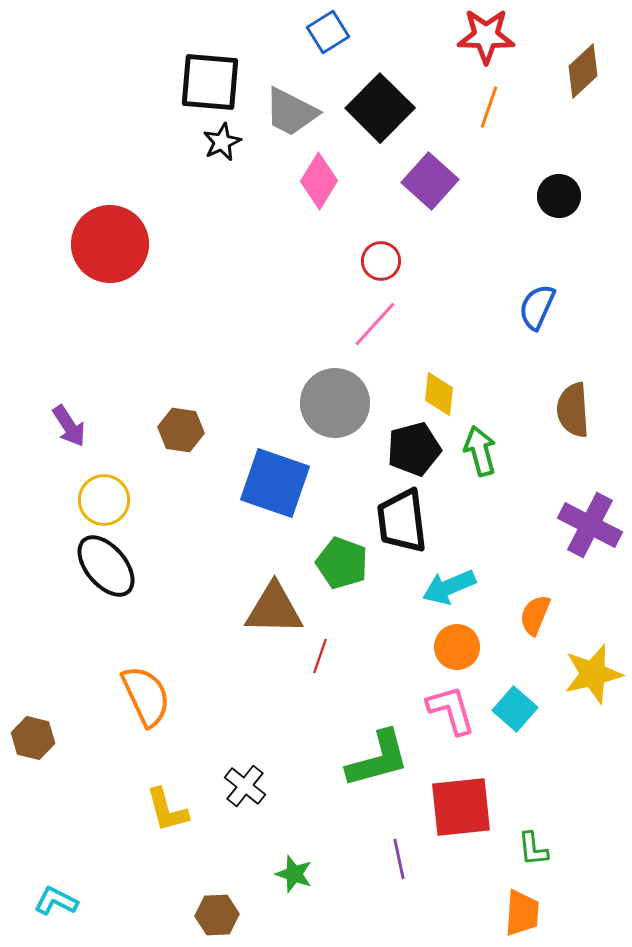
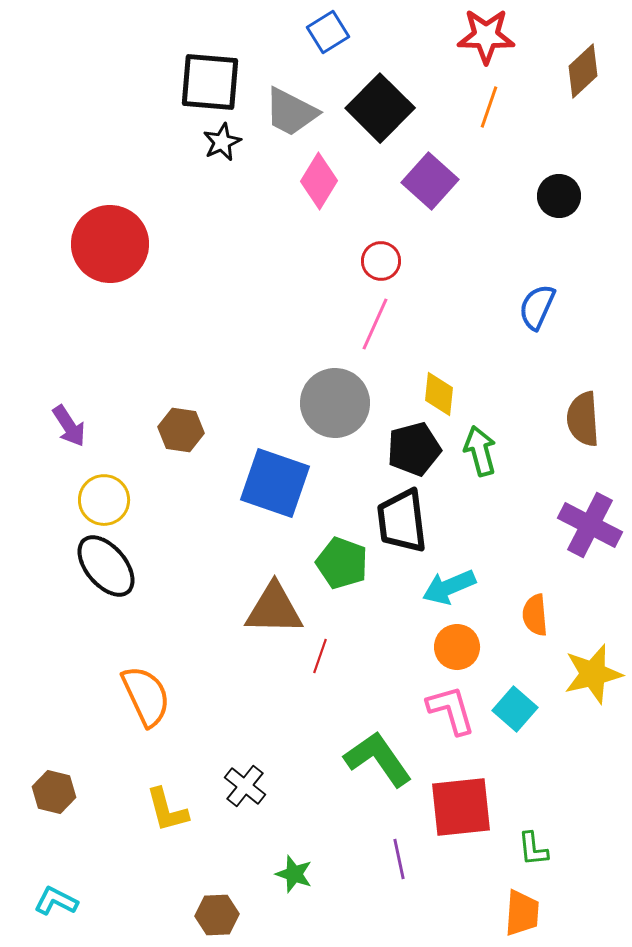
pink line at (375, 324): rotated 18 degrees counterclockwise
brown semicircle at (573, 410): moved 10 px right, 9 px down
orange semicircle at (535, 615): rotated 27 degrees counterclockwise
brown hexagon at (33, 738): moved 21 px right, 54 px down
green L-shape at (378, 759): rotated 110 degrees counterclockwise
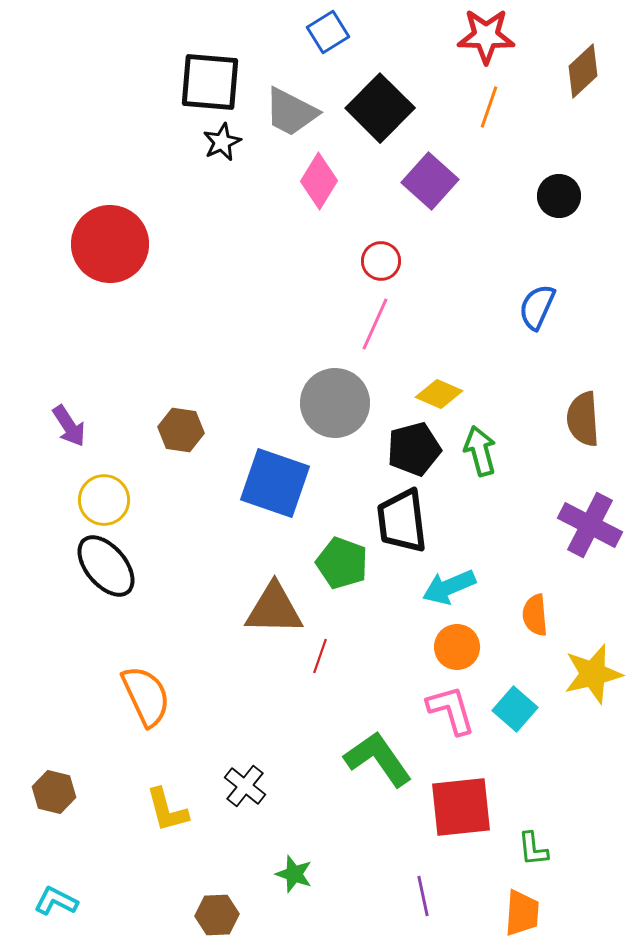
yellow diamond at (439, 394): rotated 72 degrees counterclockwise
purple line at (399, 859): moved 24 px right, 37 px down
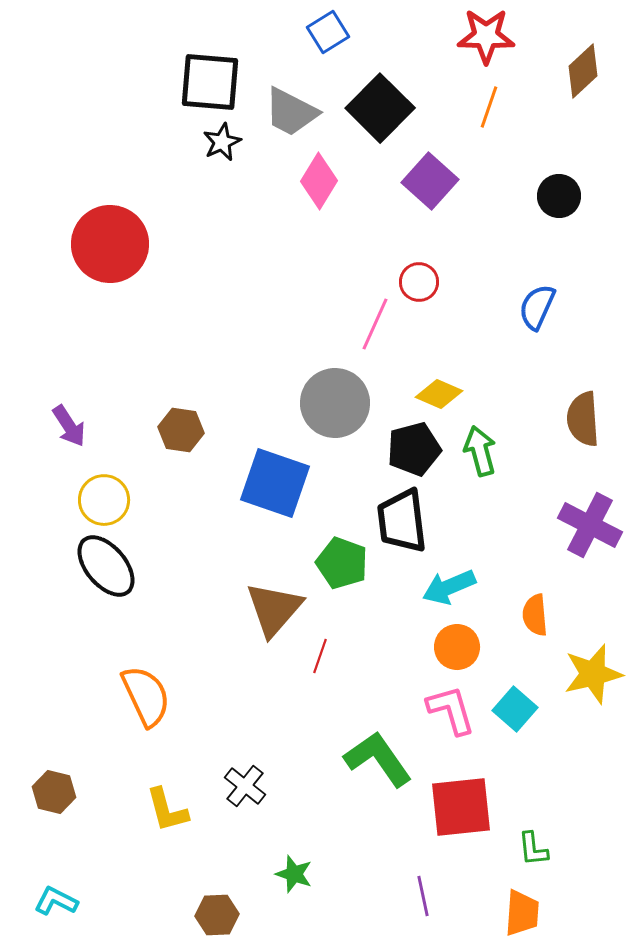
red circle at (381, 261): moved 38 px right, 21 px down
brown triangle at (274, 609): rotated 50 degrees counterclockwise
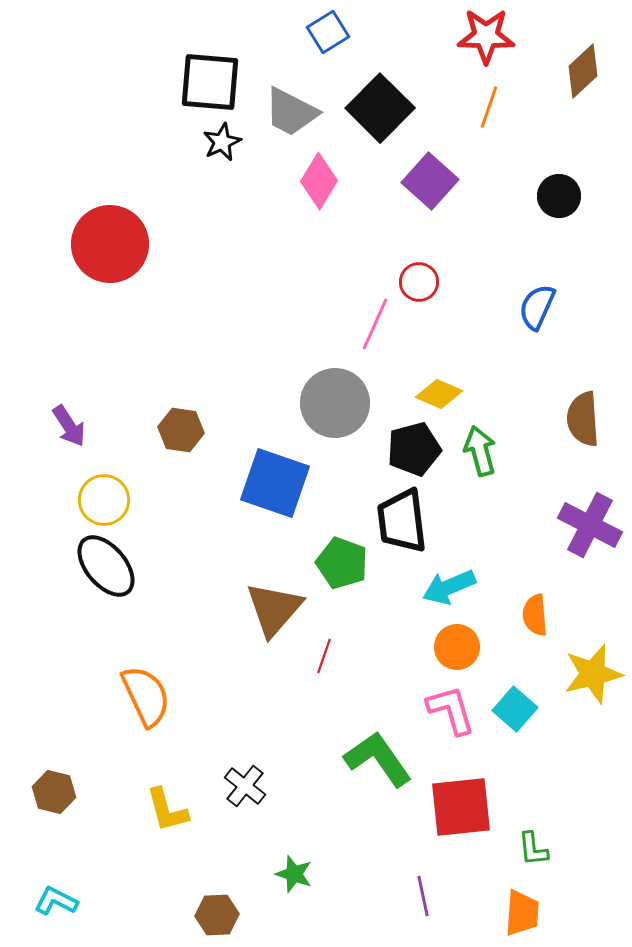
red line at (320, 656): moved 4 px right
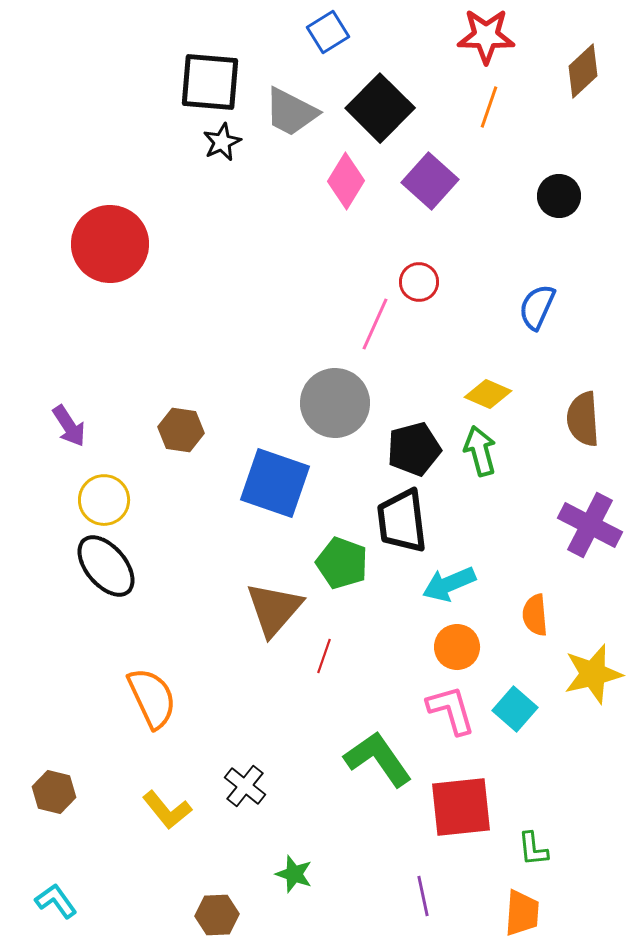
pink diamond at (319, 181): moved 27 px right
yellow diamond at (439, 394): moved 49 px right
cyan arrow at (449, 587): moved 3 px up
orange semicircle at (146, 696): moved 6 px right, 2 px down
yellow L-shape at (167, 810): rotated 24 degrees counterclockwise
cyan L-shape at (56, 901): rotated 27 degrees clockwise
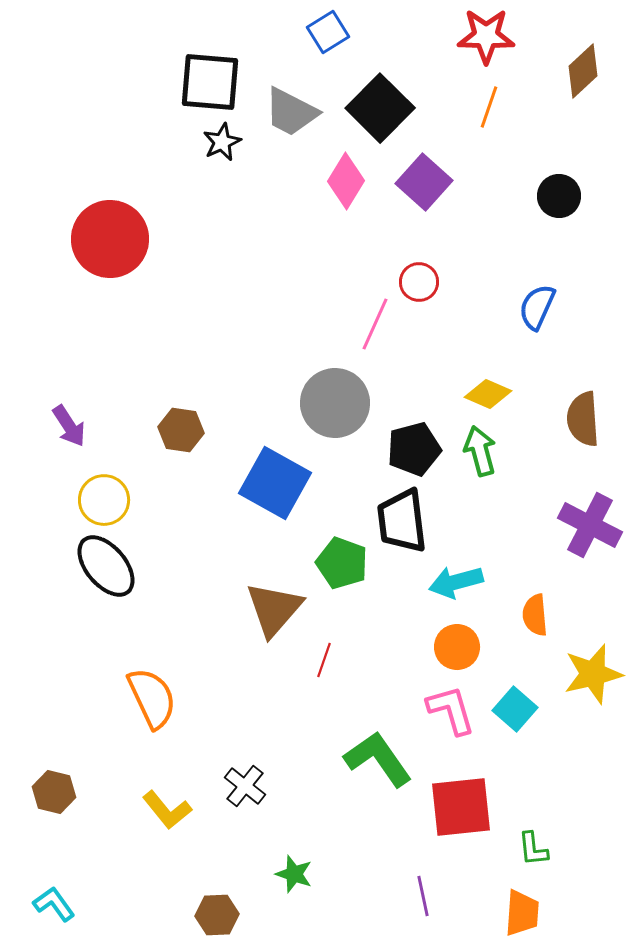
purple square at (430, 181): moved 6 px left, 1 px down
red circle at (110, 244): moved 5 px up
blue square at (275, 483): rotated 10 degrees clockwise
cyan arrow at (449, 584): moved 7 px right, 2 px up; rotated 8 degrees clockwise
red line at (324, 656): moved 4 px down
cyan L-shape at (56, 901): moved 2 px left, 3 px down
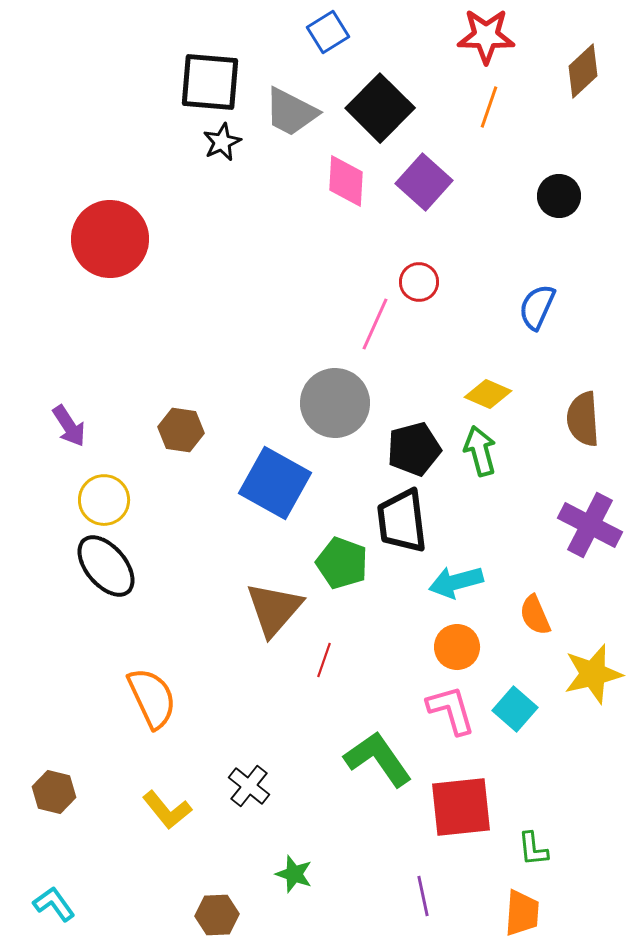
pink diamond at (346, 181): rotated 28 degrees counterclockwise
orange semicircle at (535, 615): rotated 18 degrees counterclockwise
black cross at (245, 786): moved 4 px right
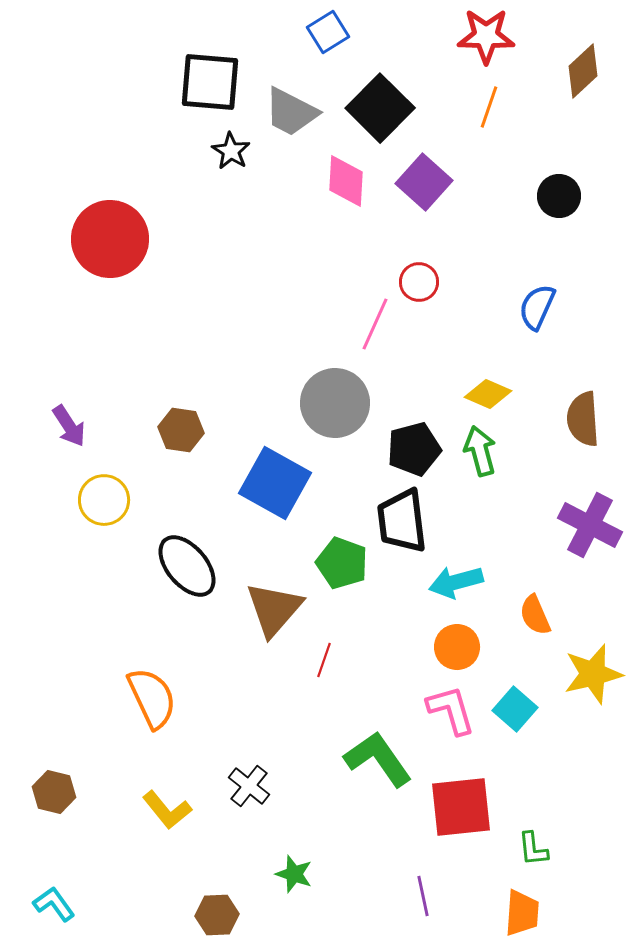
black star at (222, 142): moved 9 px right, 9 px down; rotated 15 degrees counterclockwise
black ellipse at (106, 566): moved 81 px right
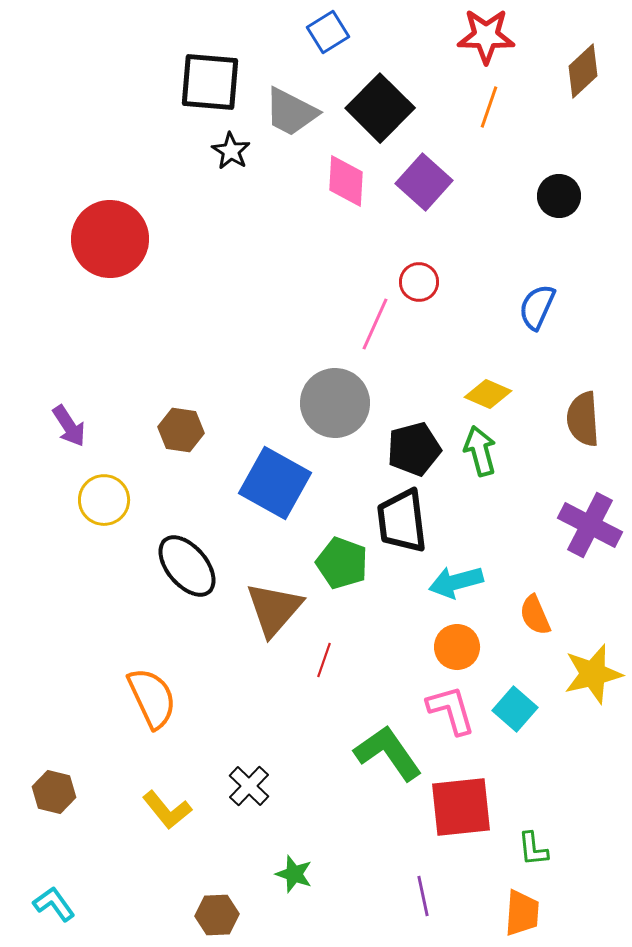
green L-shape at (378, 759): moved 10 px right, 6 px up
black cross at (249, 786): rotated 6 degrees clockwise
